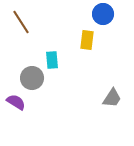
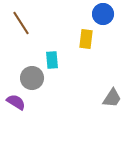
brown line: moved 1 px down
yellow rectangle: moved 1 px left, 1 px up
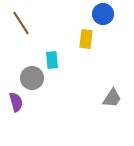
purple semicircle: rotated 42 degrees clockwise
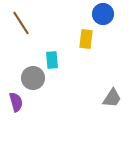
gray circle: moved 1 px right
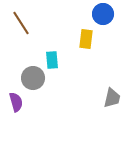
gray trapezoid: rotated 20 degrees counterclockwise
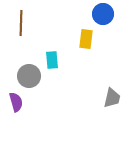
brown line: rotated 35 degrees clockwise
gray circle: moved 4 px left, 2 px up
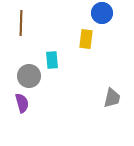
blue circle: moved 1 px left, 1 px up
purple semicircle: moved 6 px right, 1 px down
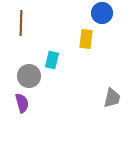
cyan rectangle: rotated 18 degrees clockwise
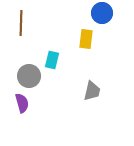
gray trapezoid: moved 20 px left, 7 px up
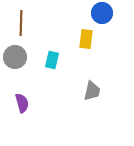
gray circle: moved 14 px left, 19 px up
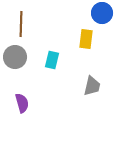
brown line: moved 1 px down
gray trapezoid: moved 5 px up
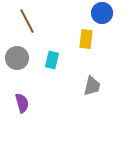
brown line: moved 6 px right, 3 px up; rotated 30 degrees counterclockwise
gray circle: moved 2 px right, 1 px down
